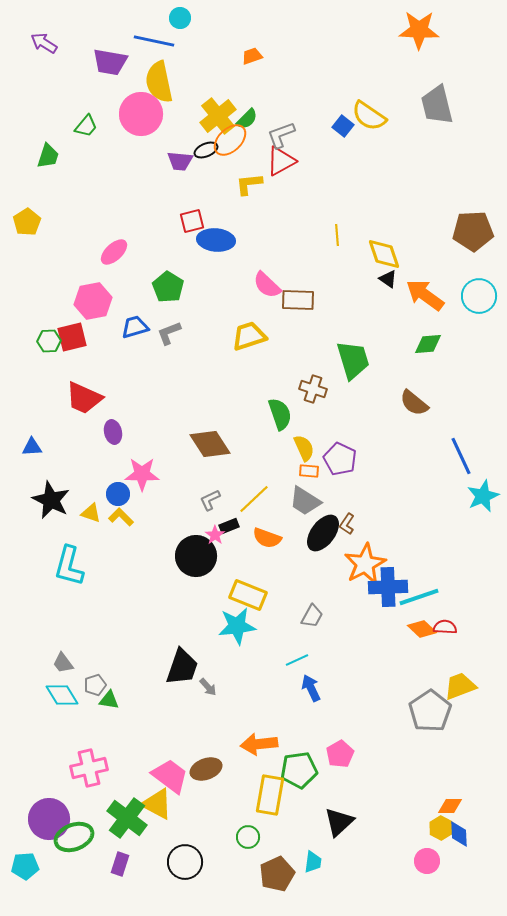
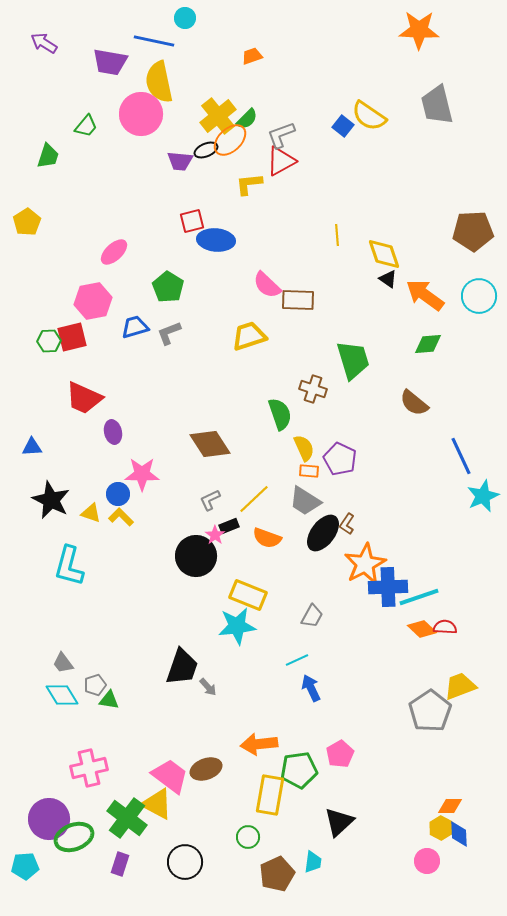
cyan circle at (180, 18): moved 5 px right
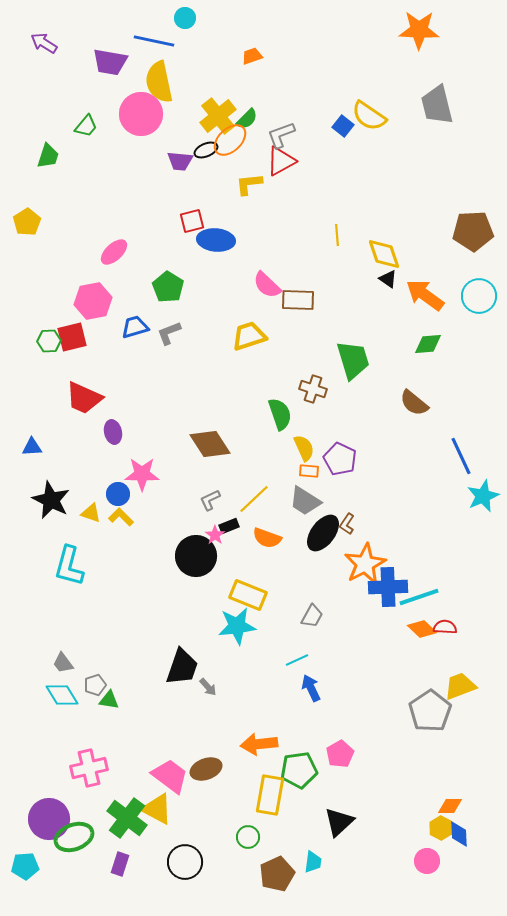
yellow triangle at (157, 804): moved 5 px down
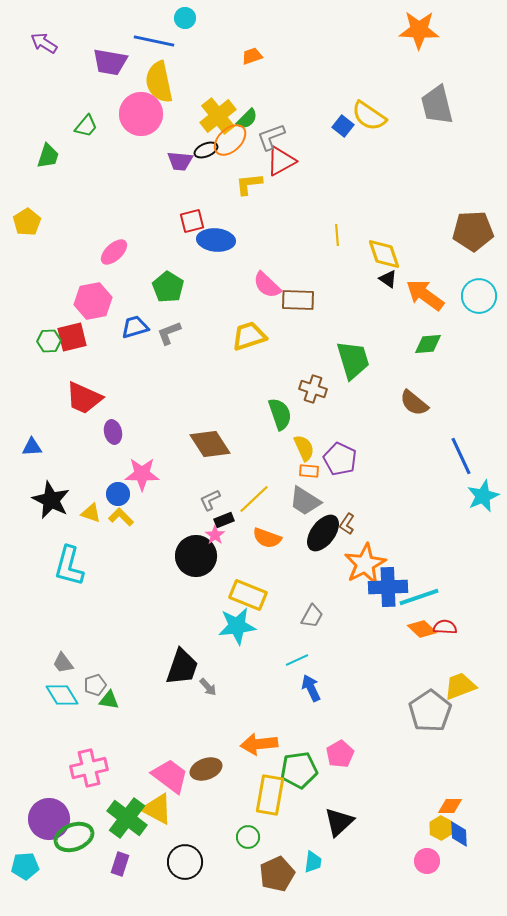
gray L-shape at (281, 135): moved 10 px left, 2 px down
black rectangle at (229, 526): moved 5 px left, 6 px up
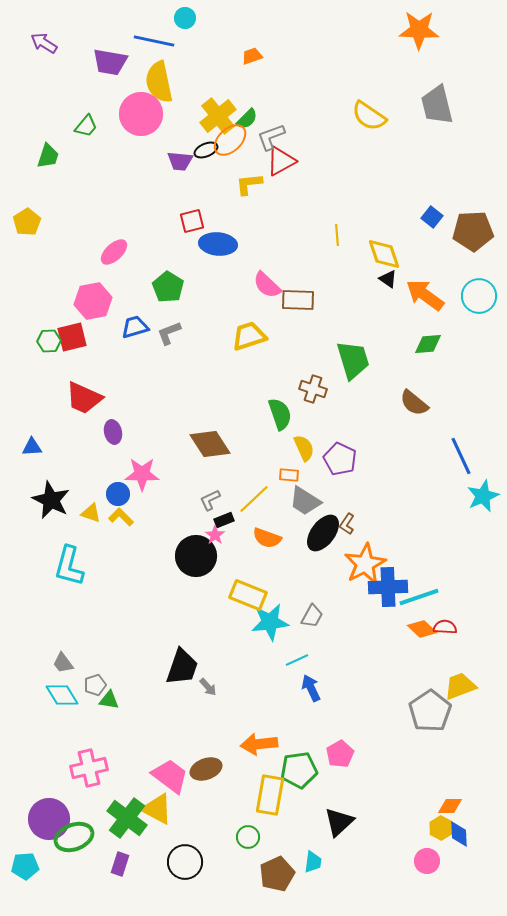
blue square at (343, 126): moved 89 px right, 91 px down
blue ellipse at (216, 240): moved 2 px right, 4 px down
orange rectangle at (309, 471): moved 20 px left, 4 px down
cyan star at (237, 626): moved 33 px right, 4 px up
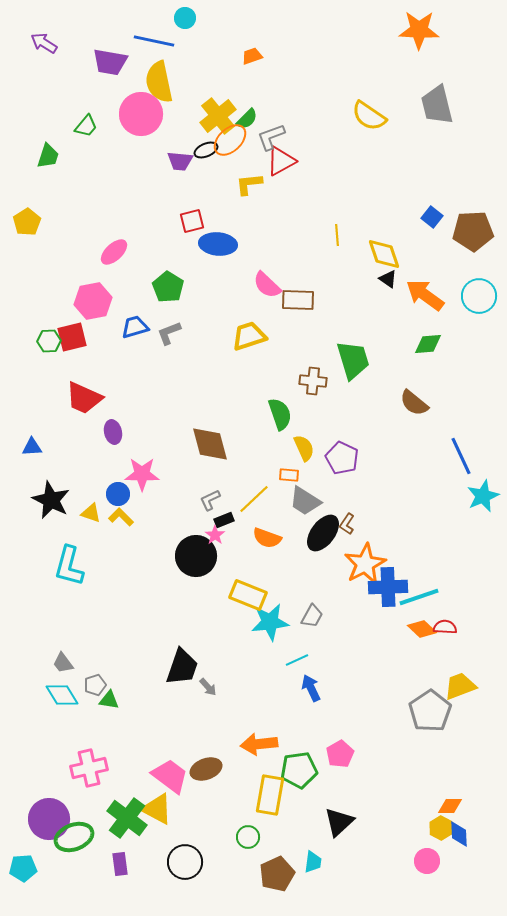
brown cross at (313, 389): moved 8 px up; rotated 12 degrees counterclockwise
brown diamond at (210, 444): rotated 18 degrees clockwise
purple pentagon at (340, 459): moved 2 px right, 1 px up
purple rectangle at (120, 864): rotated 25 degrees counterclockwise
cyan pentagon at (25, 866): moved 2 px left, 2 px down
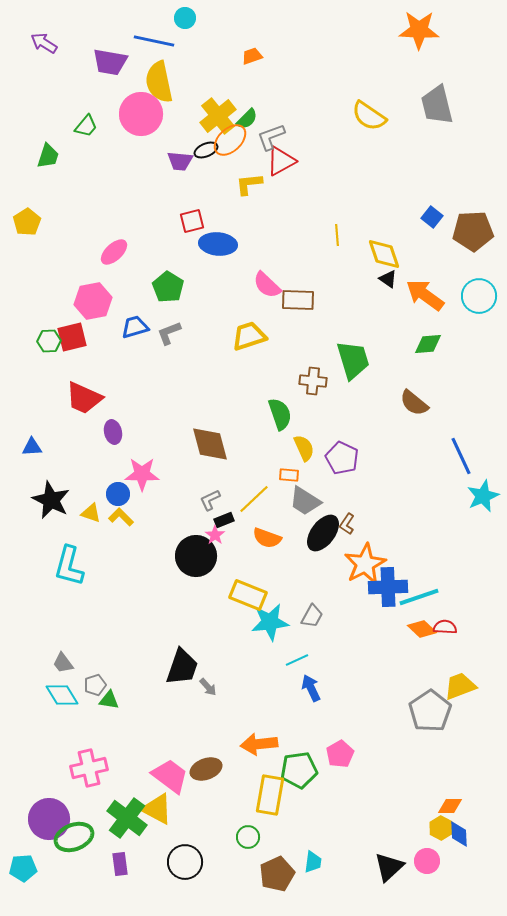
black triangle at (339, 822): moved 50 px right, 45 px down
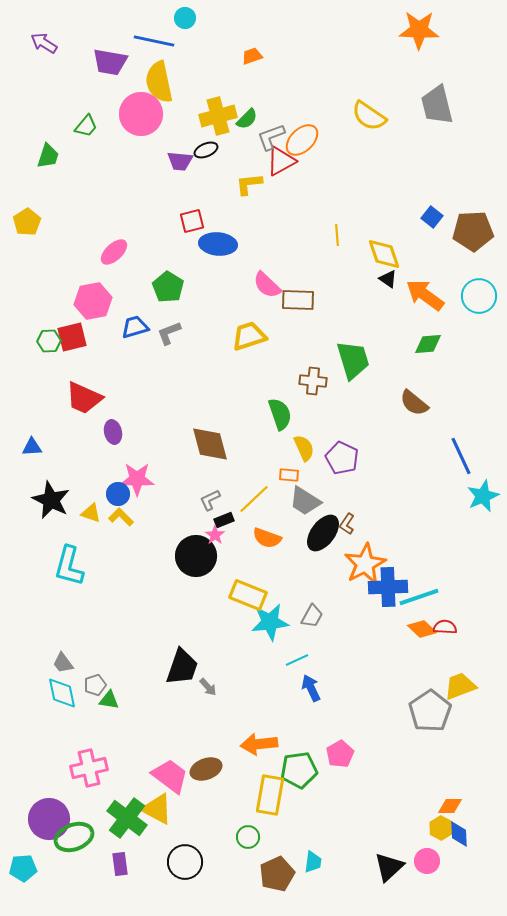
yellow cross at (218, 116): rotated 24 degrees clockwise
orange ellipse at (230, 140): moved 72 px right
pink star at (142, 474): moved 5 px left, 5 px down
cyan diamond at (62, 695): moved 2 px up; rotated 20 degrees clockwise
